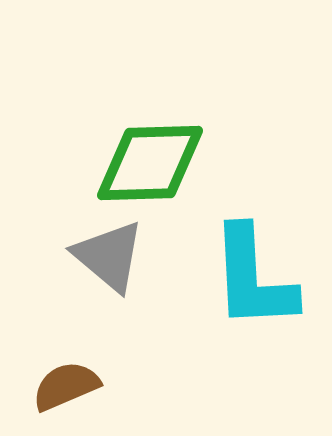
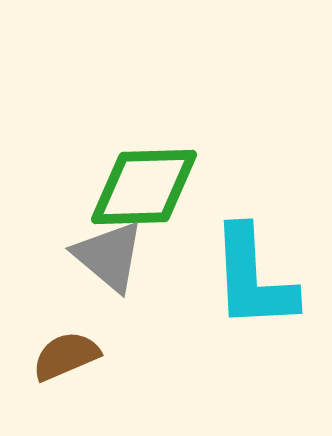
green diamond: moved 6 px left, 24 px down
brown semicircle: moved 30 px up
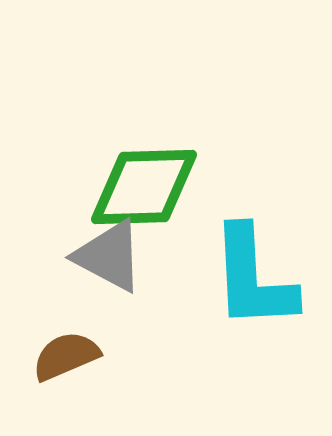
gray triangle: rotated 12 degrees counterclockwise
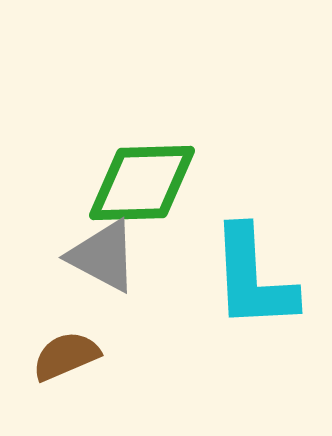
green diamond: moved 2 px left, 4 px up
gray triangle: moved 6 px left
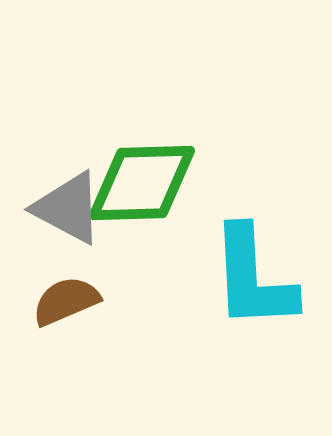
gray triangle: moved 35 px left, 48 px up
brown semicircle: moved 55 px up
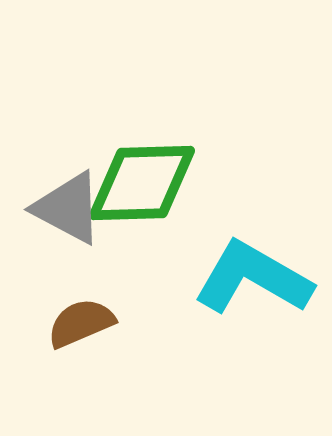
cyan L-shape: rotated 123 degrees clockwise
brown semicircle: moved 15 px right, 22 px down
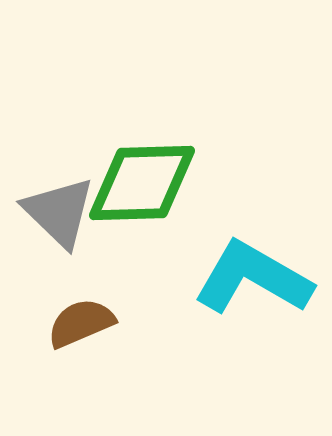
gray triangle: moved 9 px left, 4 px down; rotated 16 degrees clockwise
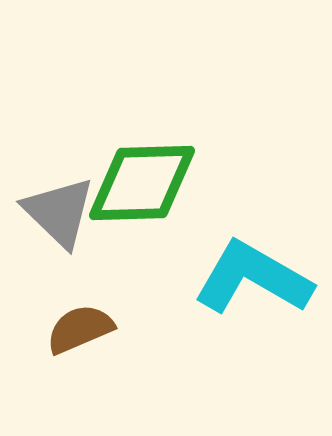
brown semicircle: moved 1 px left, 6 px down
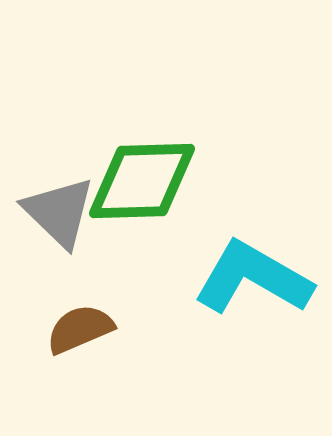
green diamond: moved 2 px up
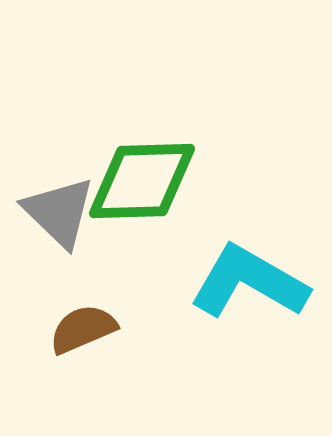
cyan L-shape: moved 4 px left, 4 px down
brown semicircle: moved 3 px right
